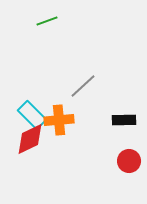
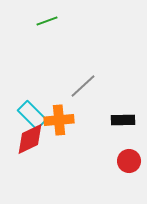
black rectangle: moved 1 px left
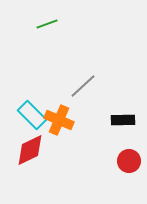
green line: moved 3 px down
orange cross: rotated 28 degrees clockwise
red diamond: moved 11 px down
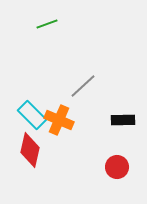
red diamond: rotated 52 degrees counterclockwise
red circle: moved 12 px left, 6 px down
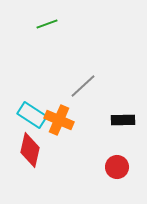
cyan rectangle: rotated 12 degrees counterclockwise
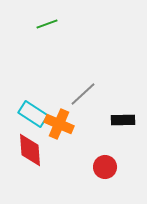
gray line: moved 8 px down
cyan rectangle: moved 1 px right, 1 px up
orange cross: moved 4 px down
red diamond: rotated 16 degrees counterclockwise
red circle: moved 12 px left
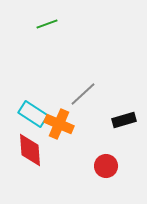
black rectangle: moved 1 px right; rotated 15 degrees counterclockwise
red circle: moved 1 px right, 1 px up
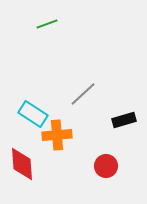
orange cross: moved 2 px left, 11 px down; rotated 28 degrees counterclockwise
red diamond: moved 8 px left, 14 px down
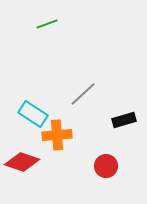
red diamond: moved 2 px up; rotated 68 degrees counterclockwise
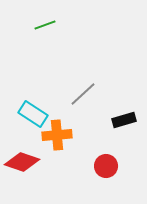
green line: moved 2 px left, 1 px down
